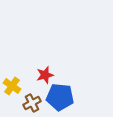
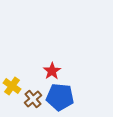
red star: moved 7 px right, 4 px up; rotated 18 degrees counterclockwise
brown cross: moved 1 px right, 4 px up; rotated 12 degrees counterclockwise
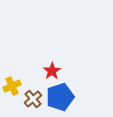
yellow cross: rotated 30 degrees clockwise
blue pentagon: rotated 24 degrees counterclockwise
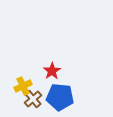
yellow cross: moved 11 px right
blue pentagon: rotated 24 degrees clockwise
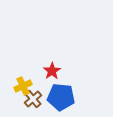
blue pentagon: moved 1 px right
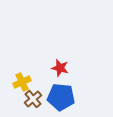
red star: moved 8 px right, 3 px up; rotated 24 degrees counterclockwise
yellow cross: moved 1 px left, 4 px up
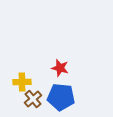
yellow cross: rotated 24 degrees clockwise
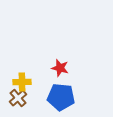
brown cross: moved 15 px left, 1 px up
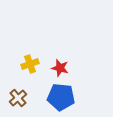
yellow cross: moved 8 px right, 18 px up; rotated 18 degrees counterclockwise
